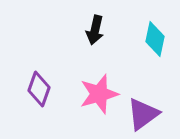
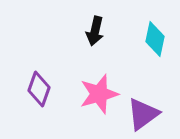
black arrow: moved 1 px down
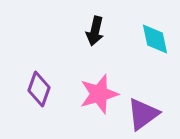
cyan diamond: rotated 24 degrees counterclockwise
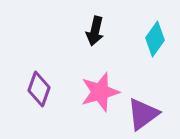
cyan diamond: rotated 48 degrees clockwise
pink star: moved 1 px right, 2 px up
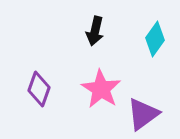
pink star: moved 1 px right, 3 px up; rotated 24 degrees counterclockwise
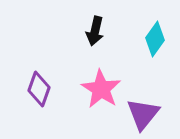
purple triangle: rotated 15 degrees counterclockwise
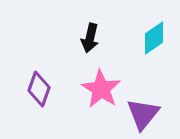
black arrow: moved 5 px left, 7 px down
cyan diamond: moved 1 px left, 1 px up; rotated 20 degrees clockwise
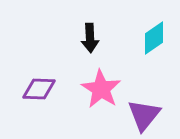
black arrow: rotated 16 degrees counterclockwise
purple diamond: rotated 72 degrees clockwise
purple triangle: moved 1 px right, 1 px down
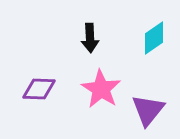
purple triangle: moved 4 px right, 5 px up
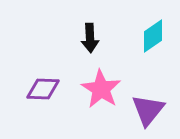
cyan diamond: moved 1 px left, 2 px up
purple diamond: moved 4 px right
